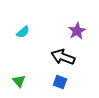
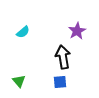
black arrow: rotated 60 degrees clockwise
blue square: rotated 24 degrees counterclockwise
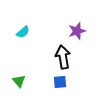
purple star: rotated 12 degrees clockwise
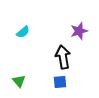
purple star: moved 2 px right
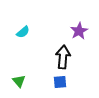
purple star: rotated 12 degrees counterclockwise
black arrow: rotated 15 degrees clockwise
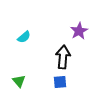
cyan semicircle: moved 1 px right, 5 px down
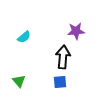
purple star: moved 3 px left; rotated 24 degrees clockwise
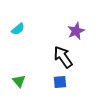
purple star: rotated 18 degrees counterclockwise
cyan semicircle: moved 6 px left, 8 px up
black arrow: rotated 40 degrees counterclockwise
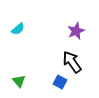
black arrow: moved 9 px right, 5 px down
blue square: rotated 32 degrees clockwise
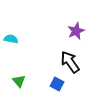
cyan semicircle: moved 7 px left, 10 px down; rotated 128 degrees counterclockwise
black arrow: moved 2 px left
blue square: moved 3 px left, 2 px down
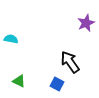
purple star: moved 10 px right, 8 px up
green triangle: rotated 24 degrees counterclockwise
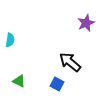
cyan semicircle: moved 1 px left, 1 px down; rotated 88 degrees clockwise
black arrow: rotated 15 degrees counterclockwise
